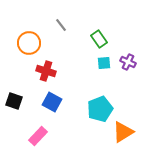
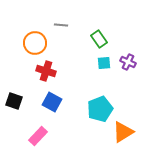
gray line: rotated 48 degrees counterclockwise
orange circle: moved 6 px right
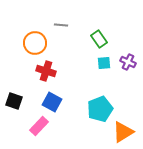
pink rectangle: moved 1 px right, 10 px up
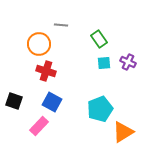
orange circle: moved 4 px right, 1 px down
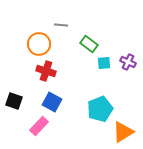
green rectangle: moved 10 px left, 5 px down; rotated 18 degrees counterclockwise
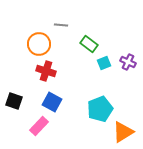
cyan square: rotated 16 degrees counterclockwise
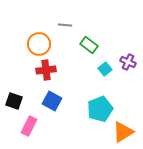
gray line: moved 4 px right
green rectangle: moved 1 px down
cyan square: moved 1 px right, 6 px down; rotated 16 degrees counterclockwise
red cross: moved 1 px up; rotated 24 degrees counterclockwise
blue square: moved 1 px up
pink rectangle: moved 10 px left; rotated 18 degrees counterclockwise
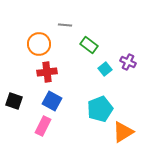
red cross: moved 1 px right, 2 px down
pink rectangle: moved 14 px right
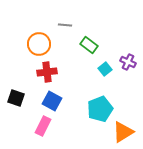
black square: moved 2 px right, 3 px up
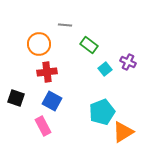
cyan pentagon: moved 2 px right, 3 px down
pink rectangle: rotated 54 degrees counterclockwise
